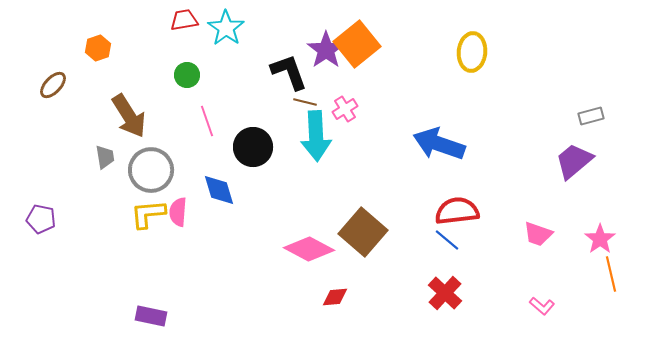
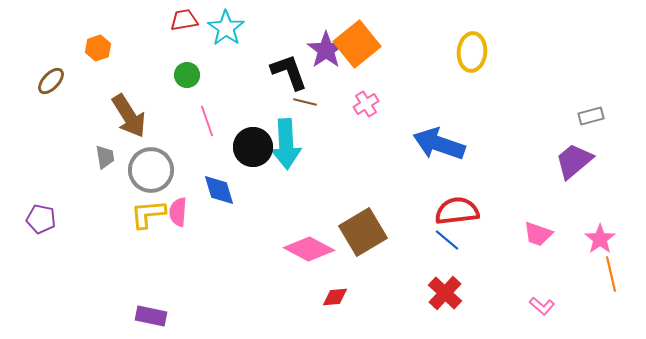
brown ellipse: moved 2 px left, 4 px up
pink cross: moved 21 px right, 5 px up
cyan arrow: moved 30 px left, 8 px down
brown square: rotated 18 degrees clockwise
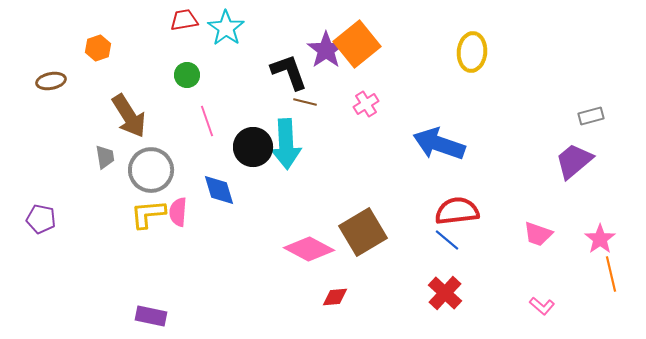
brown ellipse: rotated 36 degrees clockwise
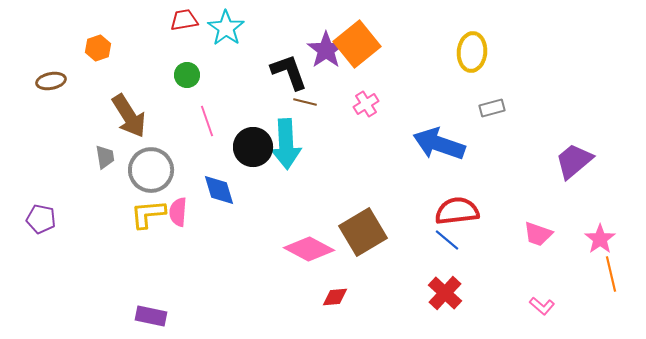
gray rectangle: moved 99 px left, 8 px up
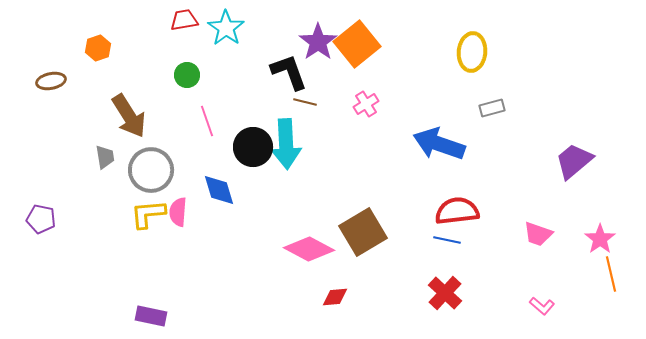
purple star: moved 8 px left, 8 px up
blue line: rotated 28 degrees counterclockwise
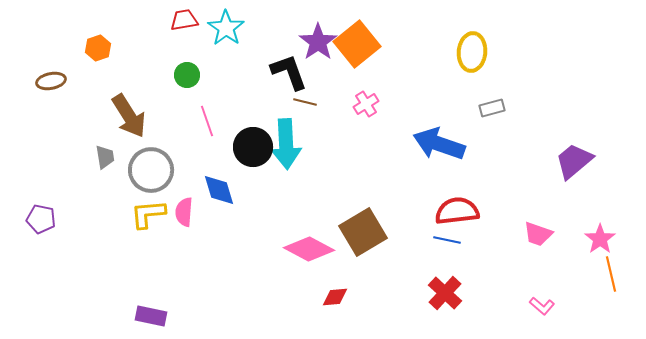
pink semicircle: moved 6 px right
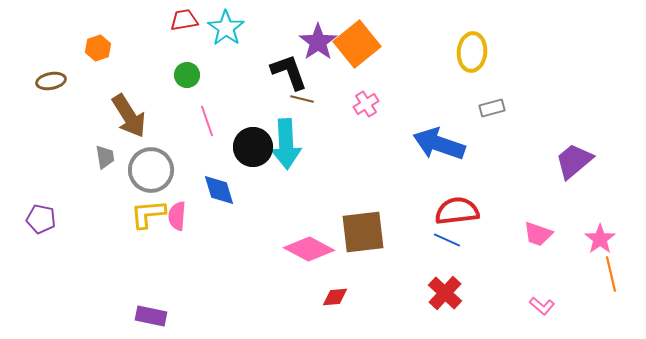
brown line: moved 3 px left, 3 px up
pink semicircle: moved 7 px left, 4 px down
brown square: rotated 24 degrees clockwise
blue line: rotated 12 degrees clockwise
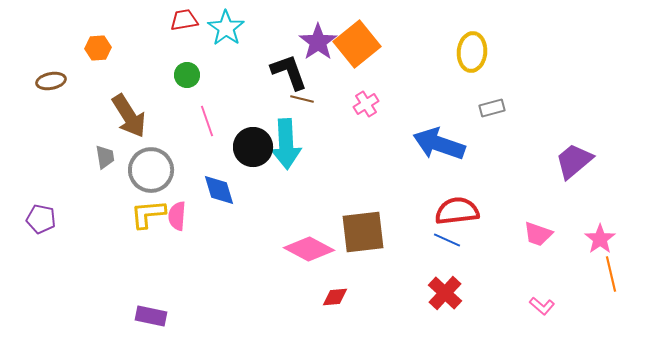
orange hexagon: rotated 15 degrees clockwise
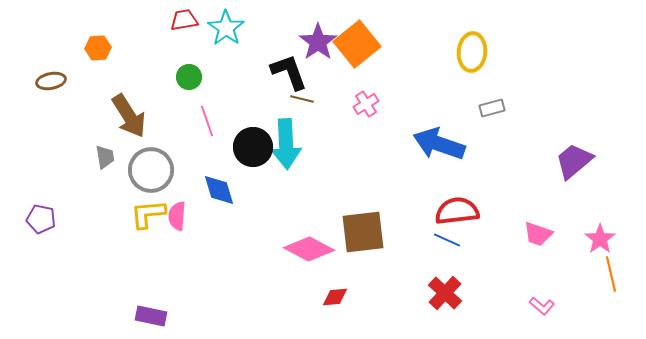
green circle: moved 2 px right, 2 px down
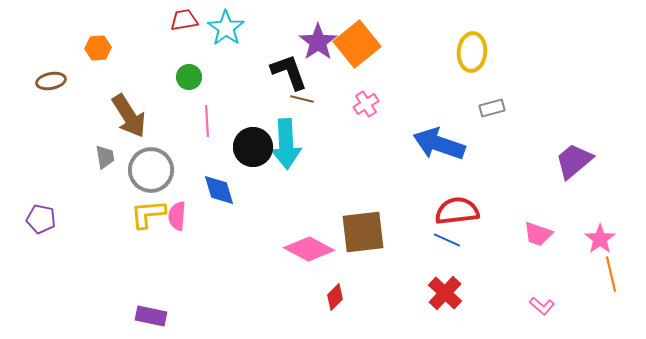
pink line: rotated 16 degrees clockwise
red diamond: rotated 40 degrees counterclockwise
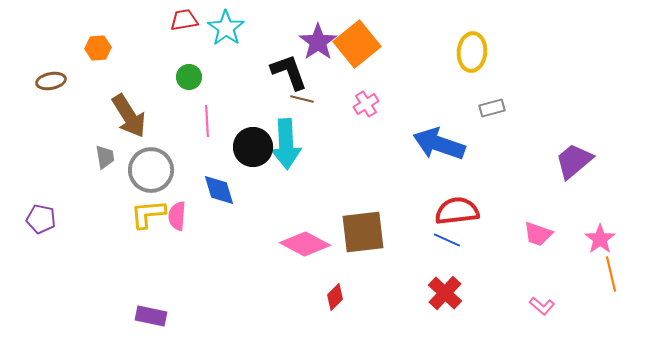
pink diamond: moved 4 px left, 5 px up
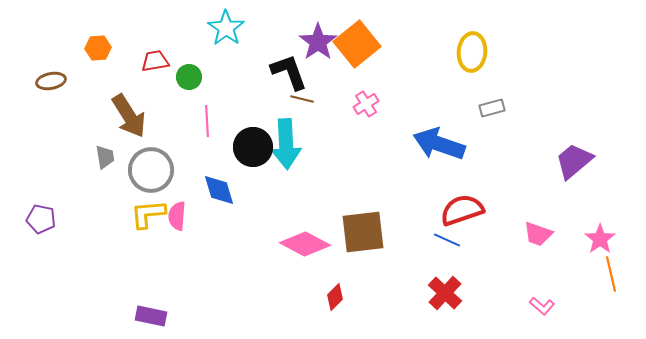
red trapezoid: moved 29 px left, 41 px down
red semicircle: moved 5 px right, 1 px up; rotated 12 degrees counterclockwise
